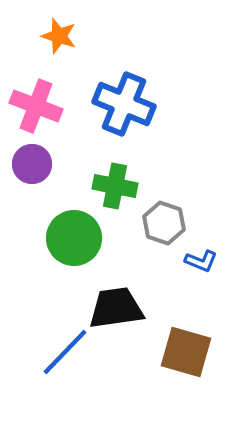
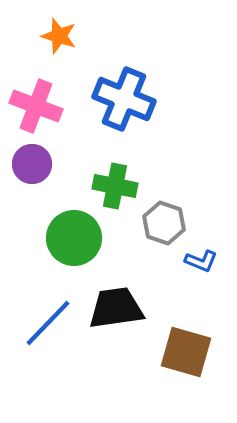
blue cross: moved 5 px up
blue line: moved 17 px left, 29 px up
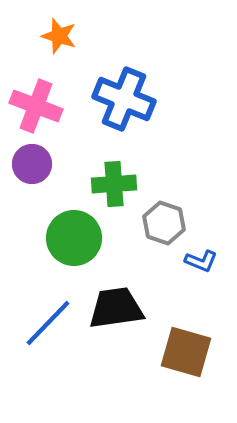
green cross: moved 1 px left, 2 px up; rotated 15 degrees counterclockwise
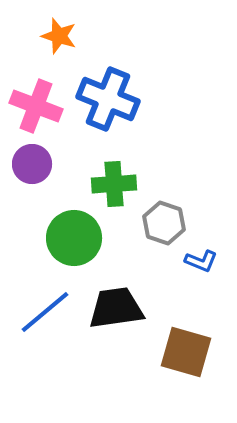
blue cross: moved 16 px left
blue line: moved 3 px left, 11 px up; rotated 6 degrees clockwise
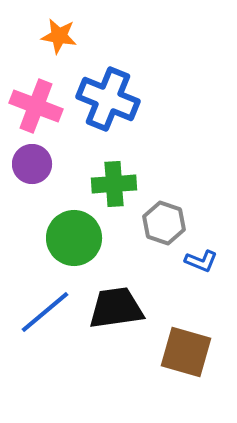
orange star: rotated 9 degrees counterclockwise
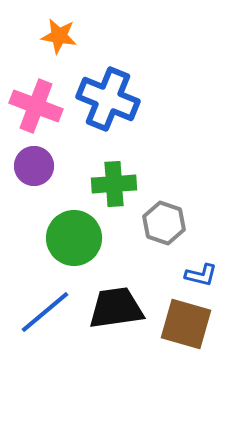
purple circle: moved 2 px right, 2 px down
blue L-shape: moved 14 px down; rotated 8 degrees counterclockwise
brown square: moved 28 px up
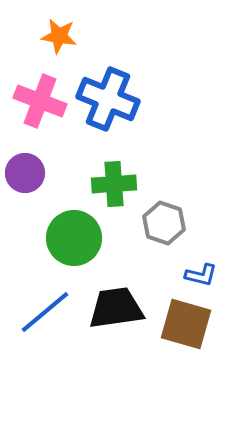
pink cross: moved 4 px right, 5 px up
purple circle: moved 9 px left, 7 px down
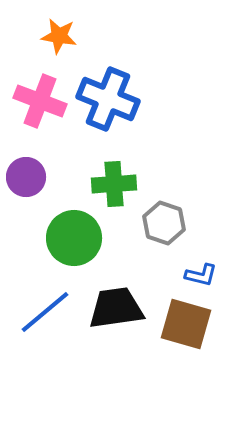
purple circle: moved 1 px right, 4 px down
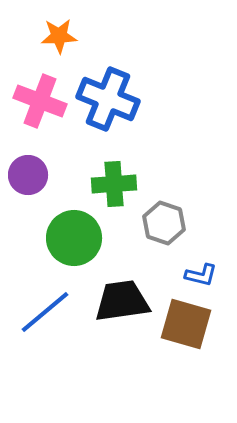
orange star: rotated 12 degrees counterclockwise
purple circle: moved 2 px right, 2 px up
black trapezoid: moved 6 px right, 7 px up
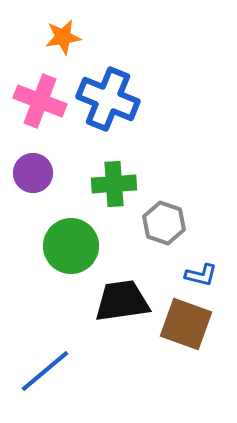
orange star: moved 4 px right, 1 px down; rotated 6 degrees counterclockwise
purple circle: moved 5 px right, 2 px up
green circle: moved 3 px left, 8 px down
blue line: moved 59 px down
brown square: rotated 4 degrees clockwise
